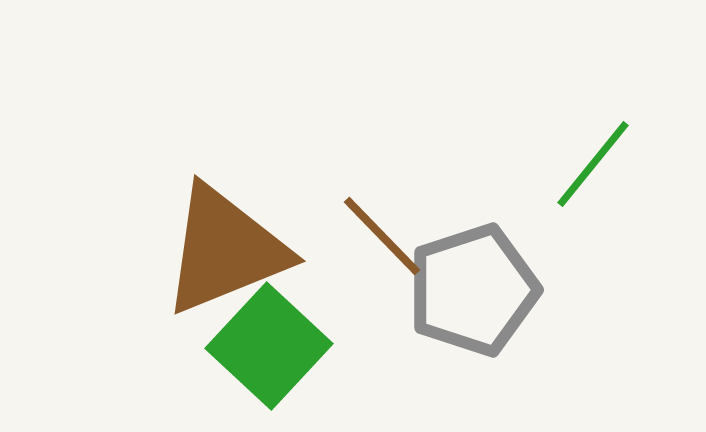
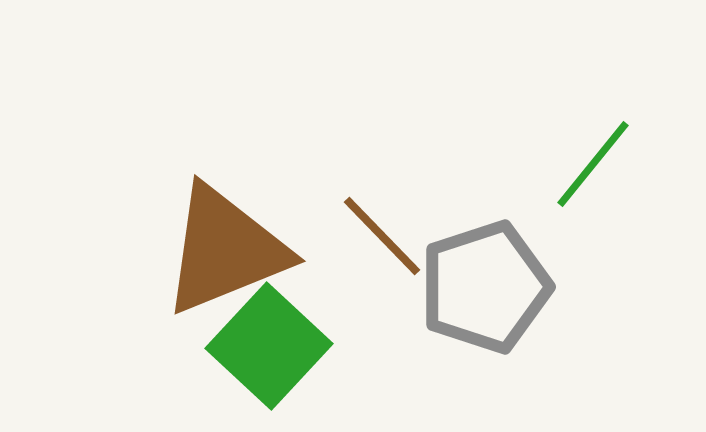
gray pentagon: moved 12 px right, 3 px up
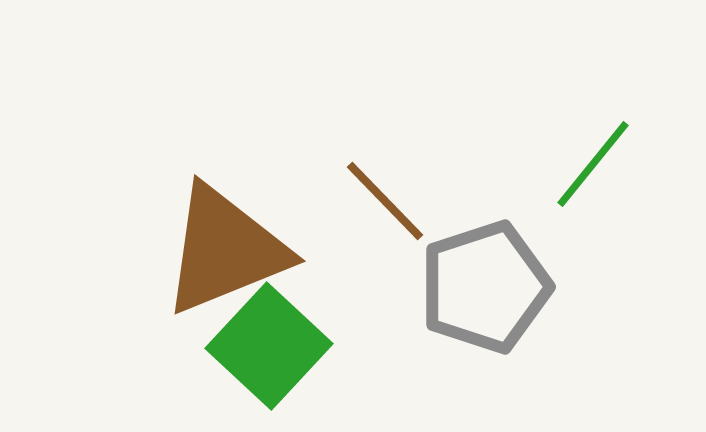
brown line: moved 3 px right, 35 px up
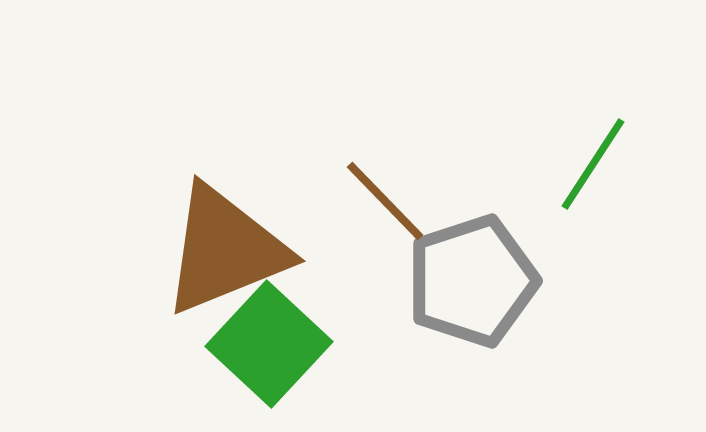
green line: rotated 6 degrees counterclockwise
gray pentagon: moved 13 px left, 6 px up
green square: moved 2 px up
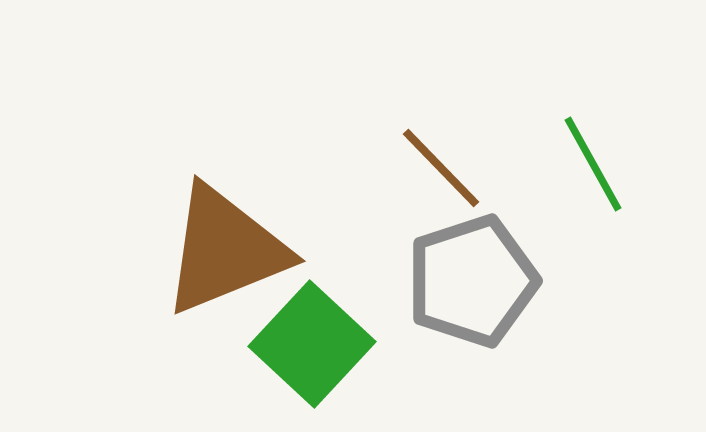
green line: rotated 62 degrees counterclockwise
brown line: moved 56 px right, 33 px up
green square: moved 43 px right
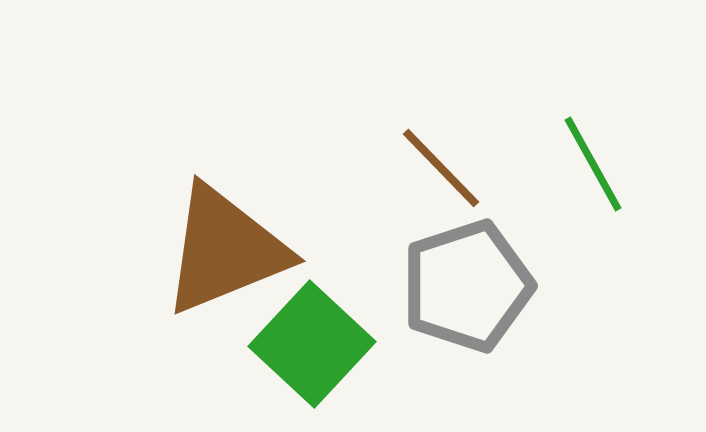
gray pentagon: moved 5 px left, 5 px down
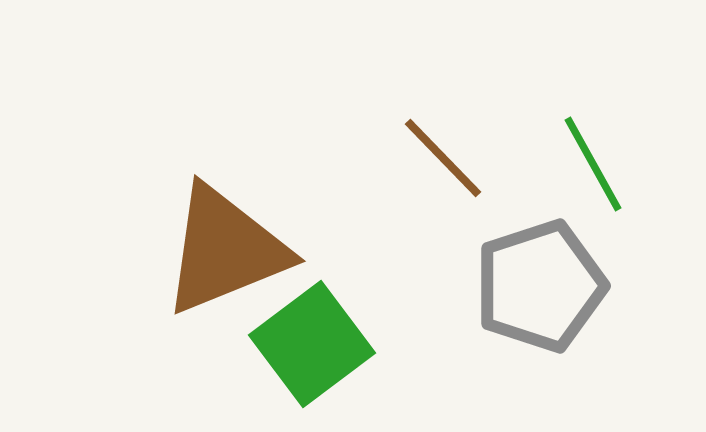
brown line: moved 2 px right, 10 px up
gray pentagon: moved 73 px right
green square: rotated 10 degrees clockwise
